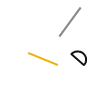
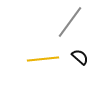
yellow line: rotated 28 degrees counterclockwise
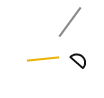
black semicircle: moved 1 px left, 3 px down
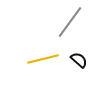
yellow line: rotated 8 degrees counterclockwise
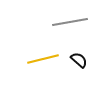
gray line: rotated 44 degrees clockwise
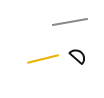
black semicircle: moved 1 px left, 4 px up
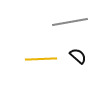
yellow line: moved 2 px left; rotated 12 degrees clockwise
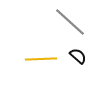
gray line: rotated 52 degrees clockwise
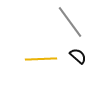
gray line: rotated 12 degrees clockwise
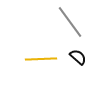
black semicircle: moved 1 px down
